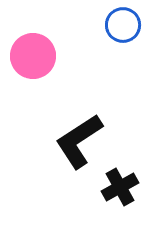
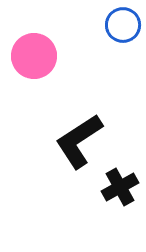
pink circle: moved 1 px right
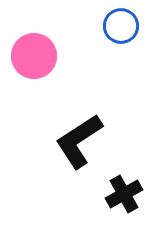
blue circle: moved 2 px left, 1 px down
black cross: moved 4 px right, 7 px down
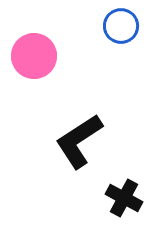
black cross: moved 4 px down; rotated 33 degrees counterclockwise
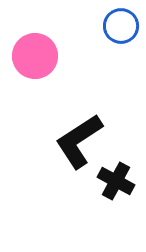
pink circle: moved 1 px right
black cross: moved 8 px left, 17 px up
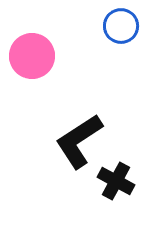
pink circle: moved 3 px left
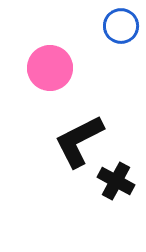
pink circle: moved 18 px right, 12 px down
black L-shape: rotated 6 degrees clockwise
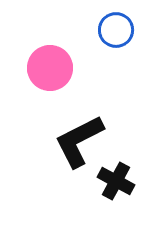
blue circle: moved 5 px left, 4 px down
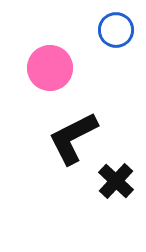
black L-shape: moved 6 px left, 3 px up
black cross: rotated 15 degrees clockwise
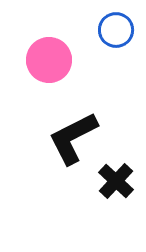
pink circle: moved 1 px left, 8 px up
